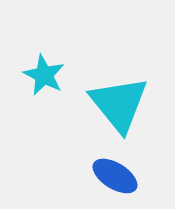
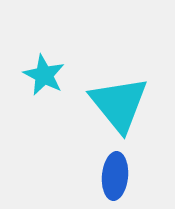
blue ellipse: rotated 63 degrees clockwise
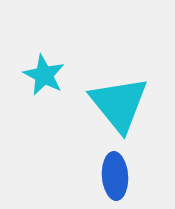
blue ellipse: rotated 9 degrees counterclockwise
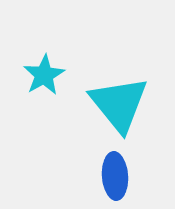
cyan star: rotated 15 degrees clockwise
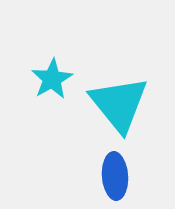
cyan star: moved 8 px right, 4 px down
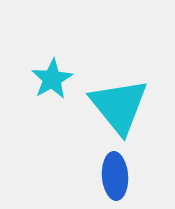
cyan triangle: moved 2 px down
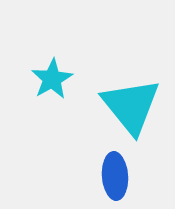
cyan triangle: moved 12 px right
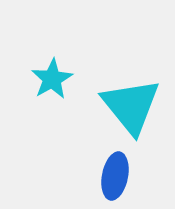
blue ellipse: rotated 15 degrees clockwise
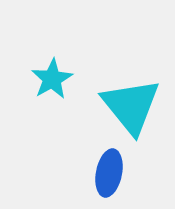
blue ellipse: moved 6 px left, 3 px up
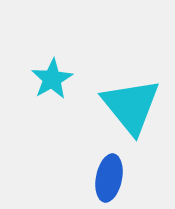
blue ellipse: moved 5 px down
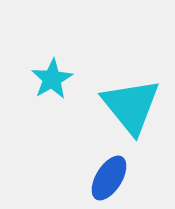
blue ellipse: rotated 21 degrees clockwise
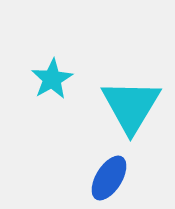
cyan triangle: rotated 10 degrees clockwise
